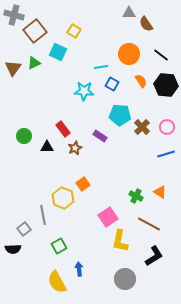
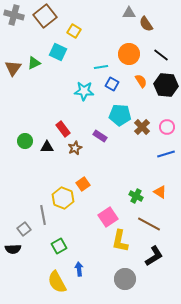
brown square: moved 10 px right, 15 px up
green circle: moved 1 px right, 5 px down
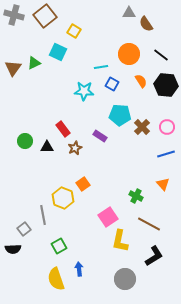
orange triangle: moved 3 px right, 8 px up; rotated 16 degrees clockwise
yellow semicircle: moved 1 px left, 3 px up; rotated 10 degrees clockwise
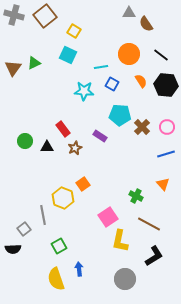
cyan square: moved 10 px right, 3 px down
